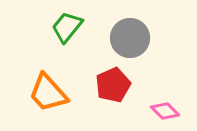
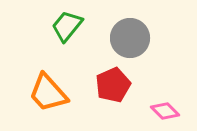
green trapezoid: moved 1 px up
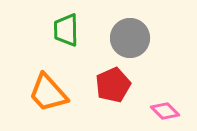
green trapezoid: moved 1 px left, 4 px down; rotated 40 degrees counterclockwise
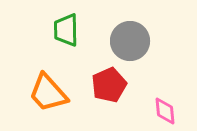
gray circle: moved 3 px down
red pentagon: moved 4 px left
pink diamond: rotated 40 degrees clockwise
